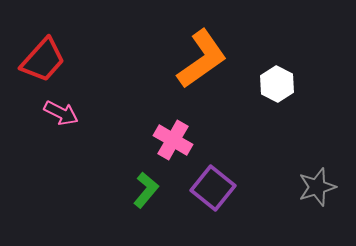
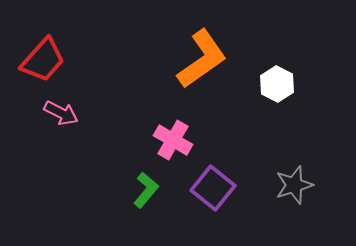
gray star: moved 23 px left, 2 px up
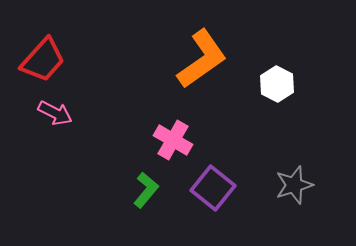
pink arrow: moved 6 px left
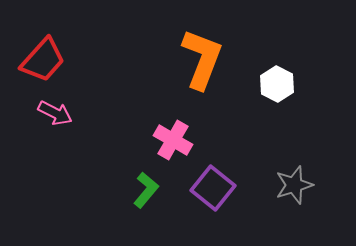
orange L-shape: rotated 34 degrees counterclockwise
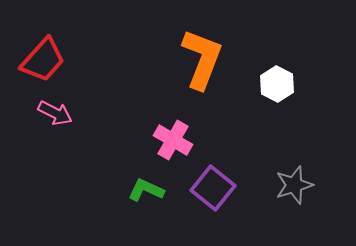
green L-shape: rotated 105 degrees counterclockwise
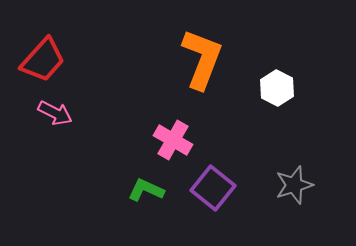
white hexagon: moved 4 px down
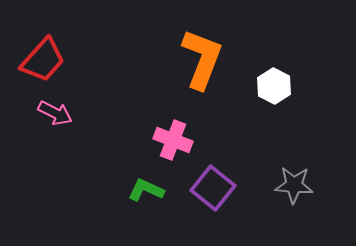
white hexagon: moved 3 px left, 2 px up
pink cross: rotated 9 degrees counterclockwise
gray star: rotated 21 degrees clockwise
